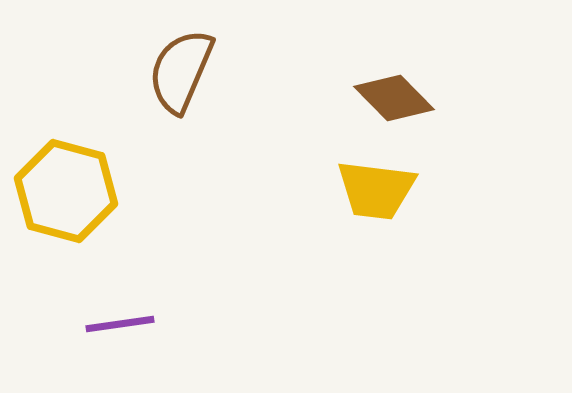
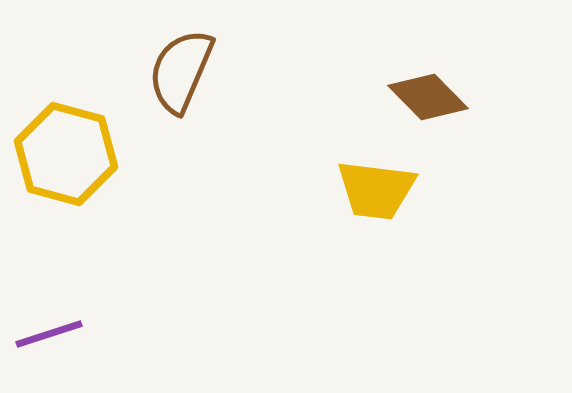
brown diamond: moved 34 px right, 1 px up
yellow hexagon: moved 37 px up
purple line: moved 71 px left, 10 px down; rotated 10 degrees counterclockwise
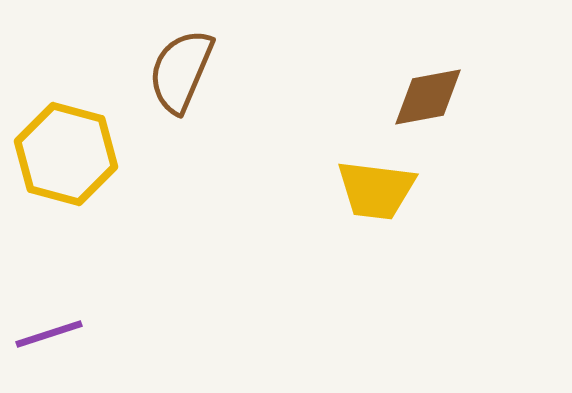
brown diamond: rotated 56 degrees counterclockwise
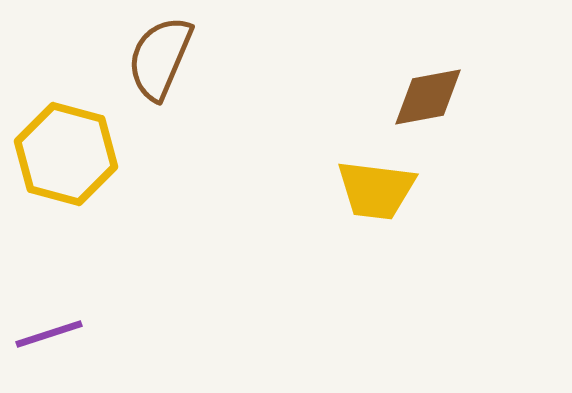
brown semicircle: moved 21 px left, 13 px up
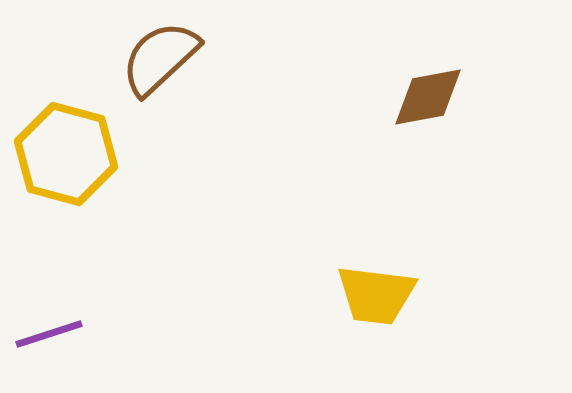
brown semicircle: rotated 24 degrees clockwise
yellow trapezoid: moved 105 px down
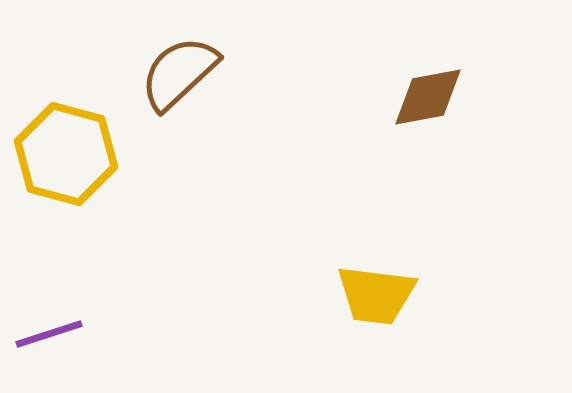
brown semicircle: moved 19 px right, 15 px down
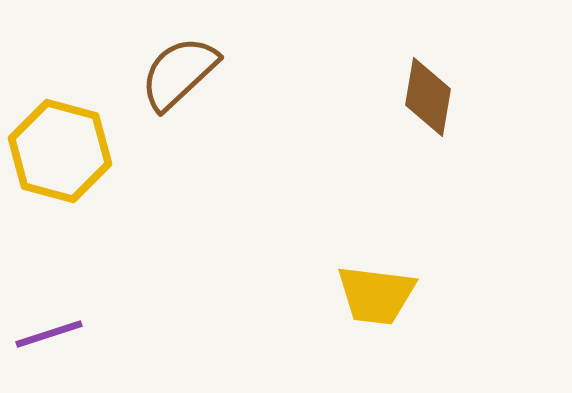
brown diamond: rotated 70 degrees counterclockwise
yellow hexagon: moved 6 px left, 3 px up
